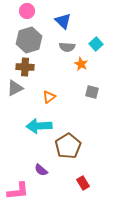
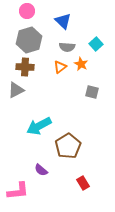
gray triangle: moved 1 px right, 2 px down
orange triangle: moved 11 px right, 30 px up
cyan arrow: rotated 25 degrees counterclockwise
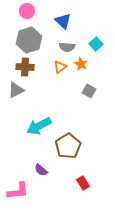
gray square: moved 3 px left, 1 px up; rotated 16 degrees clockwise
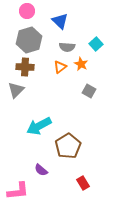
blue triangle: moved 3 px left
gray triangle: rotated 18 degrees counterclockwise
